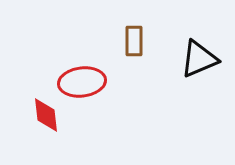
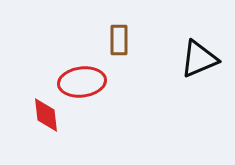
brown rectangle: moved 15 px left, 1 px up
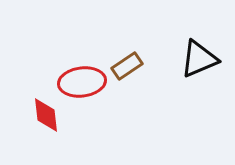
brown rectangle: moved 8 px right, 26 px down; rotated 56 degrees clockwise
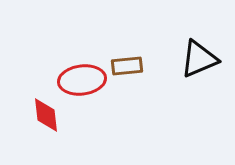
brown rectangle: rotated 28 degrees clockwise
red ellipse: moved 2 px up
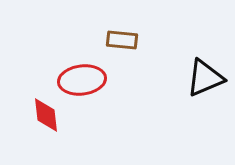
black triangle: moved 6 px right, 19 px down
brown rectangle: moved 5 px left, 26 px up; rotated 12 degrees clockwise
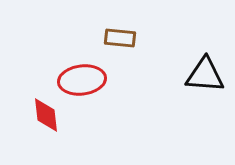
brown rectangle: moved 2 px left, 2 px up
black triangle: moved 3 px up; rotated 27 degrees clockwise
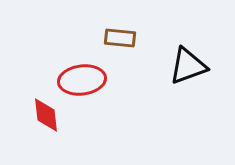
black triangle: moved 17 px left, 9 px up; rotated 24 degrees counterclockwise
